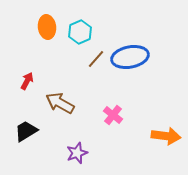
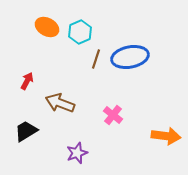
orange ellipse: rotated 55 degrees counterclockwise
brown line: rotated 24 degrees counterclockwise
brown arrow: rotated 8 degrees counterclockwise
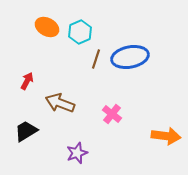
pink cross: moved 1 px left, 1 px up
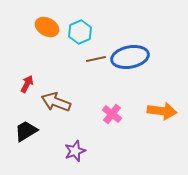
brown line: rotated 60 degrees clockwise
red arrow: moved 3 px down
brown arrow: moved 4 px left, 1 px up
orange arrow: moved 4 px left, 25 px up
purple star: moved 2 px left, 2 px up
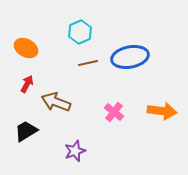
orange ellipse: moved 21 px left, 21 px down
brown line: moved 8 px left, 4 px down
pink cross: moved 2 px right, 2 px up
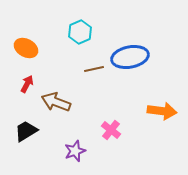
brown line: moved 6 px right, 6 px down
pink cross: moved 3 px left, 18 px down
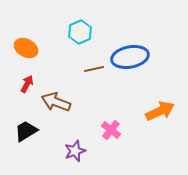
orange arrow: moved 2 px left; rotated 32 degrees counterclockwise
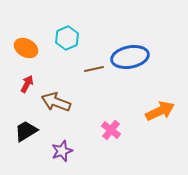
cyan hexagon: moved 13 px left, 6 px down
purple star: moved 13 px left
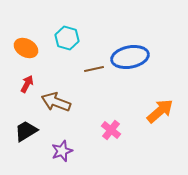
cyan hexagon: rotated 20 degrees counterclockwise
orange arrow: rotated 16 degrees counterclockwise
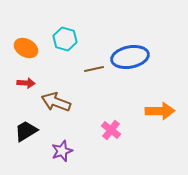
cyan hexagon: moved 2 px left, 1 px down
red arrow: moved 1 px left, 1 px up; rotated 66 degrees clockwise
orange arrow: rotated 40 degrees clockwise
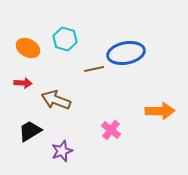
orange ellipse: moved 2 px right
blue ellipse: moved 4 px left, 4 px up
red arrow: moved 3 px left
brown arrow: moved 2 px up
black trapezoid: moved 4 px right
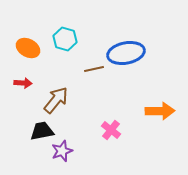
brown arrow: rotated 108 degrees clockwise
black trapezoid: moved 12 px right; rotated 20 degrees clockwise
